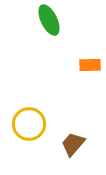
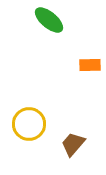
green ellipse: rotated 24 degrees counterclockwise
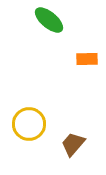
orange rectangle: moved 3 px left, 6 px up
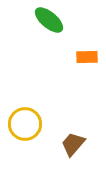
orange rectangle: moved 2 px up
yellow circle: moved 4 px left
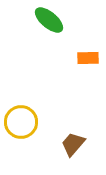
orange rectangle: moved 1 px right, 1 px down
yellow circle: moved 4 px left, 2 px up
